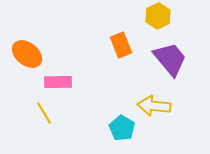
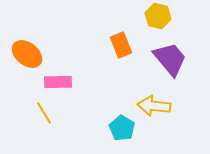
yellow hexagon: rotated 20 degrees counterclockwise
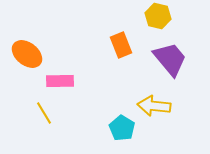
pink rectangle: moved 2 px right, 1 px up
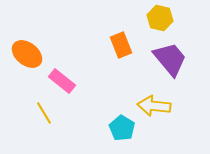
yellow hexagon: moved 2 px right, 2 px down
pink rectangle: moved 2 px right; rotated 40 degrees clockwise
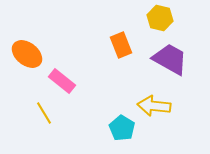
purple trapezoid: rotated 21 degrees counterclockwise
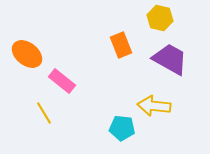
cyan pentagon: rotated 25 degrees counterclockwise
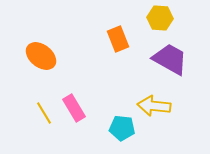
yellow hexagon: rotated 10 degrees counterclockwise
orange rectangle: moved 3 px left, 6 px up
orange ellipse: moved 14 px right, 2 px down
pink rectangle: moved 12 px right, 27 px down; rotated 20 degrees clockwise
